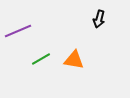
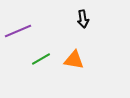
black arrow: moved 16 px left; rotated 24 degrees counterclockwise
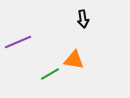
purple line: moved 11 px down
green line: moved 9 px right, 15 px down
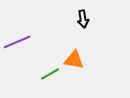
purple line: moved 1 px left
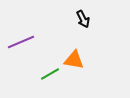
black arrow: rotated 18 degrees counterclockwise
purple line: moved 4 px right
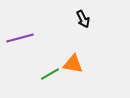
purple line: moved 1 px left, 4 px up; rotated 8 degrees clockwise
orange triangle: moved 1 px left, 4 px down
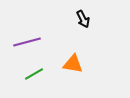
purple line: moved 7 px right, 4 px down
green line: moved 16 px left
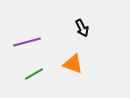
black arrow: moved 1 px left, 9 px down
orange triangle: rotated 10 degrees clockwise
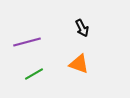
orange triangle: moved 6 px right
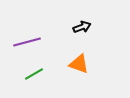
black arrow: moved 1 px up; rotated 84 degrees counterclockwise
